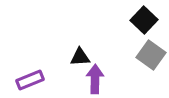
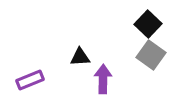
black square: moved 4 px right, 4 px down
purple arrow: moved 8 px right
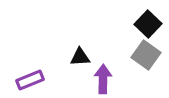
gray square: moved 5 px left
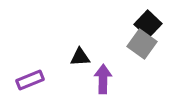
gray square: moved 4 px left, 11 px up
